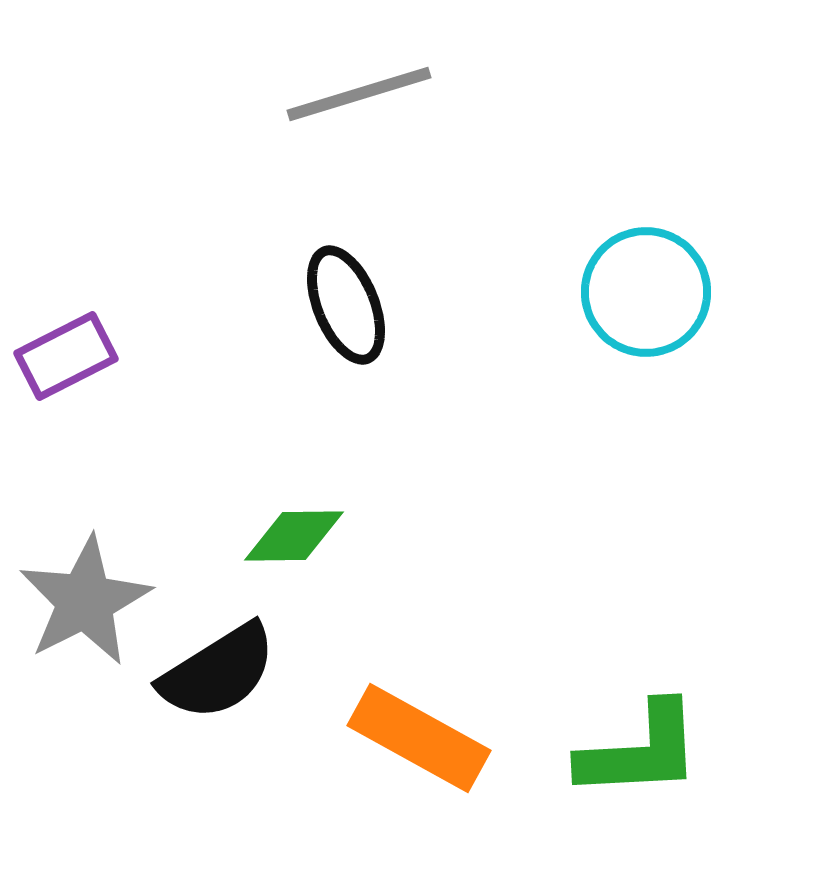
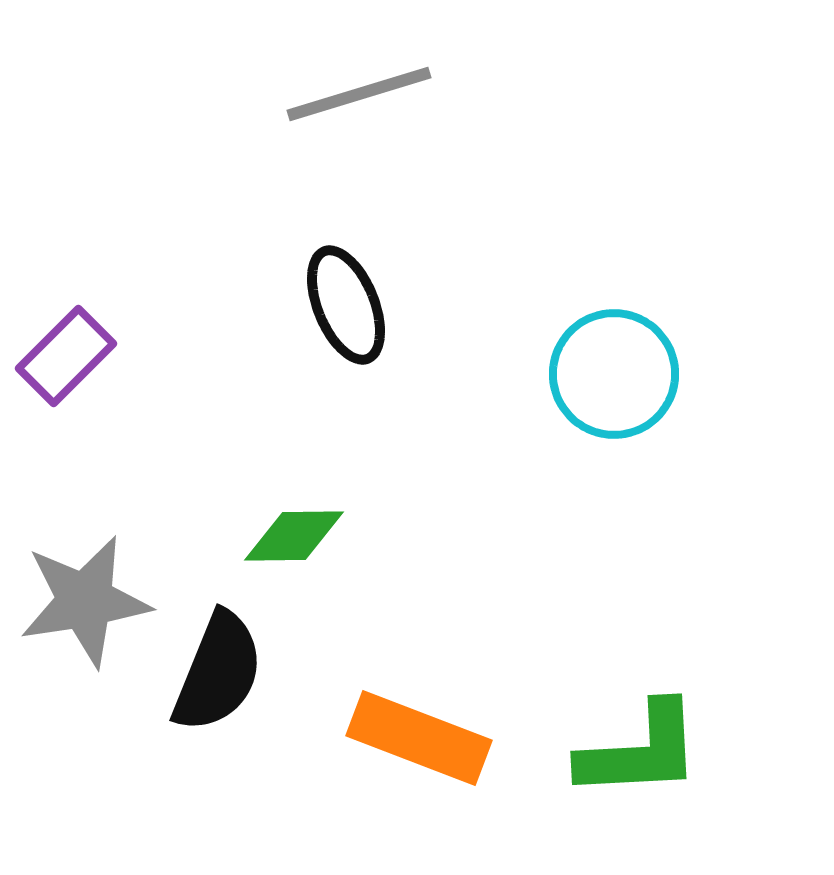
cyan circle: moved 32 px left, 82 px down
purple rectangle: rotated 18 degrees counterclockwise
gray star: rotated 18 degrees clockwise
black semicircle: rotated 36 degrees counterclockwise
orange rectangle: rotated 8 degrees counterclockwise
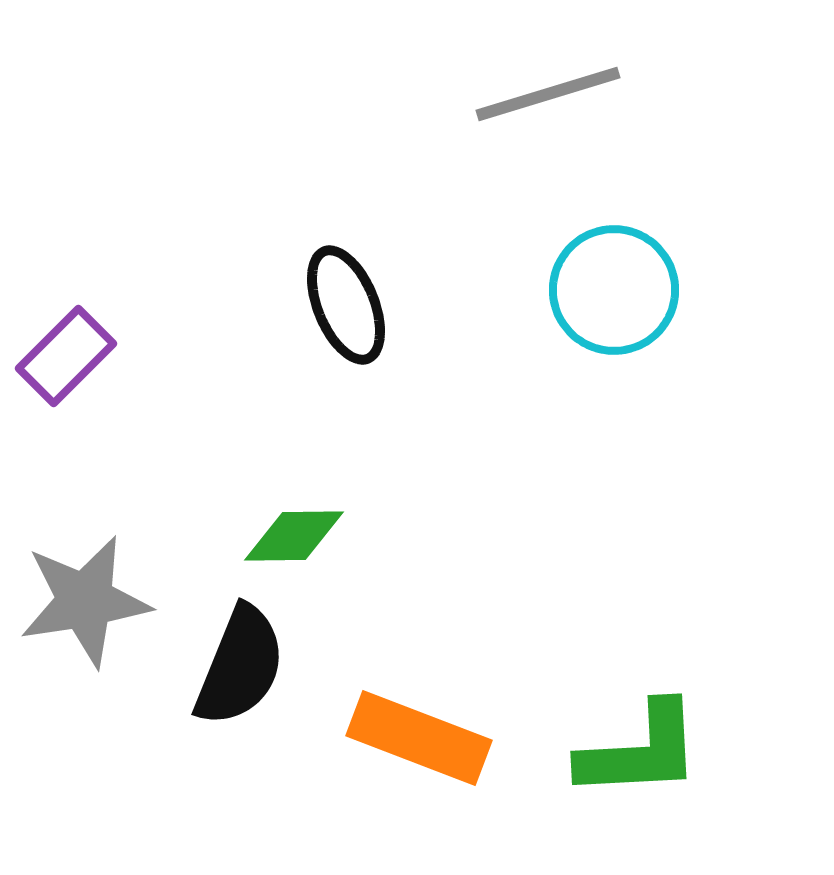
gray line: moved 189 px right
cyan circle: moved 84 px up
black semicircle: moved 22 px right, 6 px up
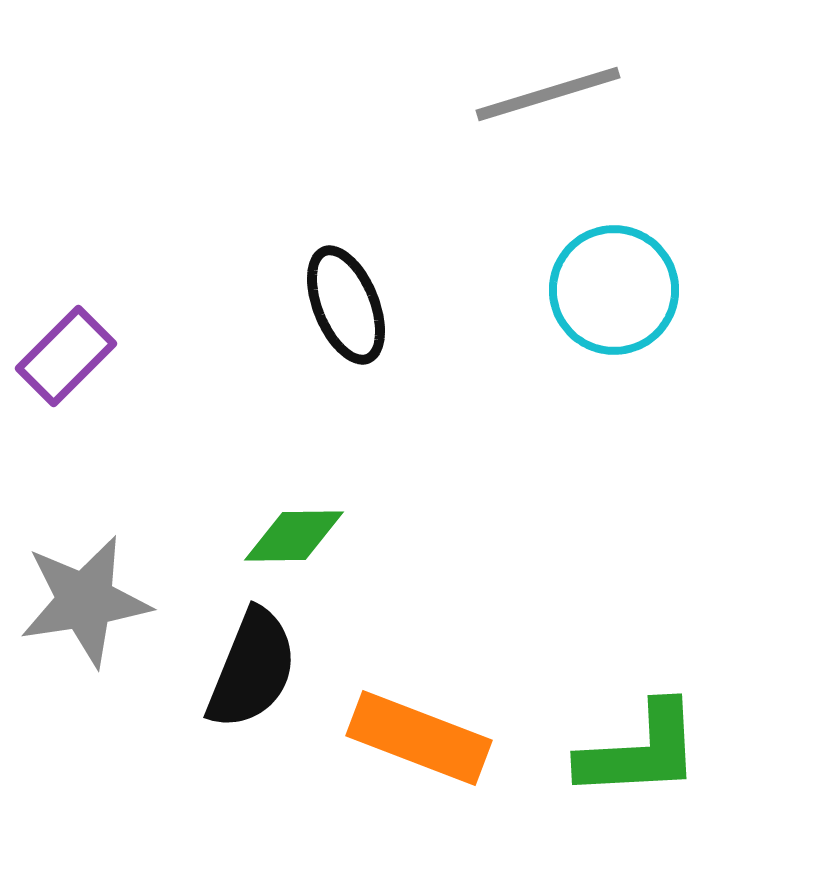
black semicircle: moved 12 px right, 3 px down
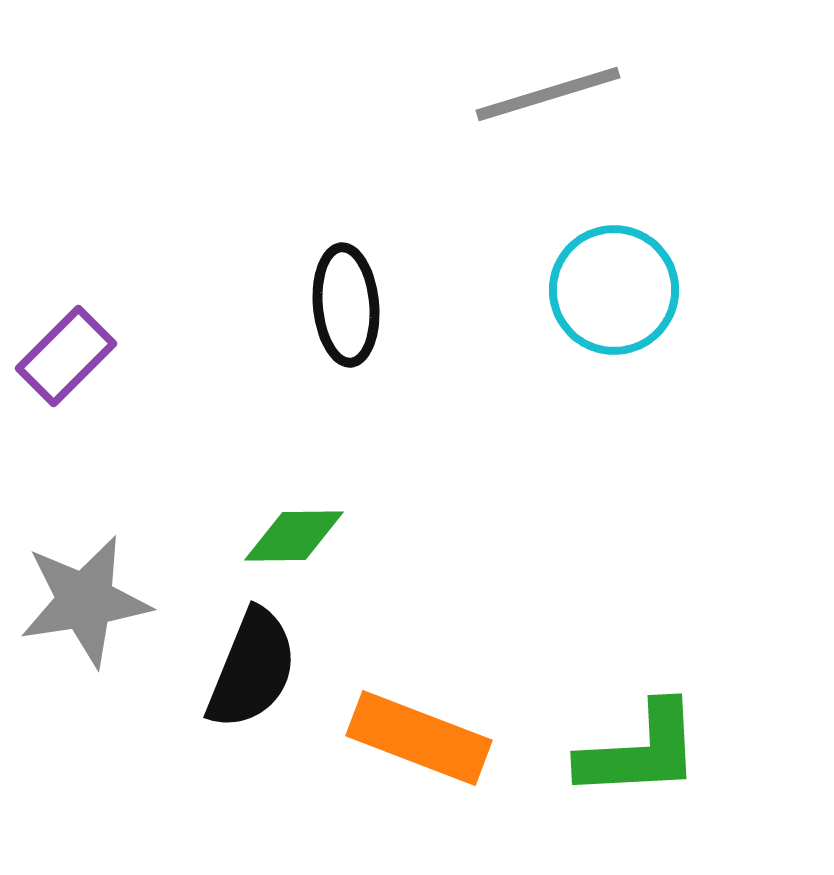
black ellipse: rotated 17 degrees clockwise
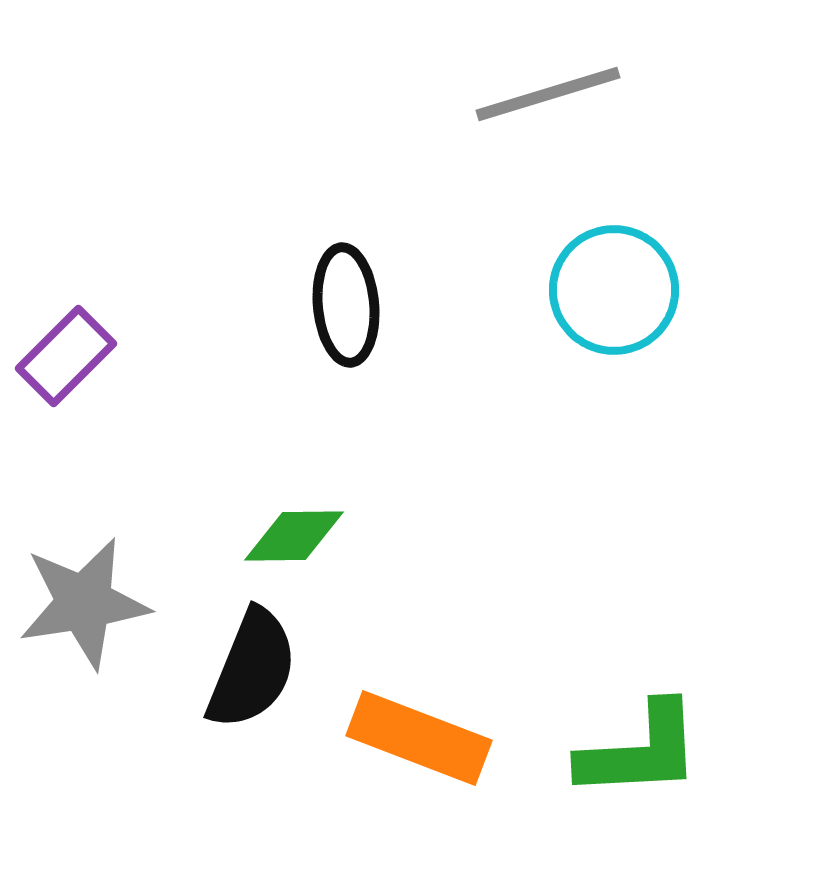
gray star: moved 1 px left, 2 px down
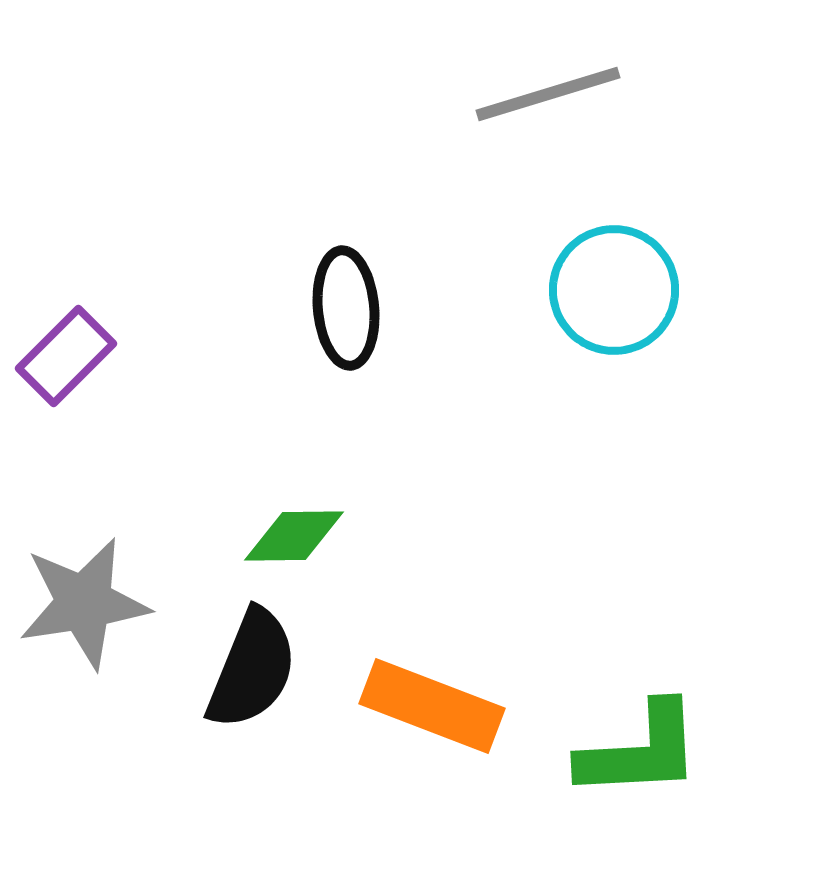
black ellipse: moved 3 px down
orange rectangle: moved 13 px right, 32 px up
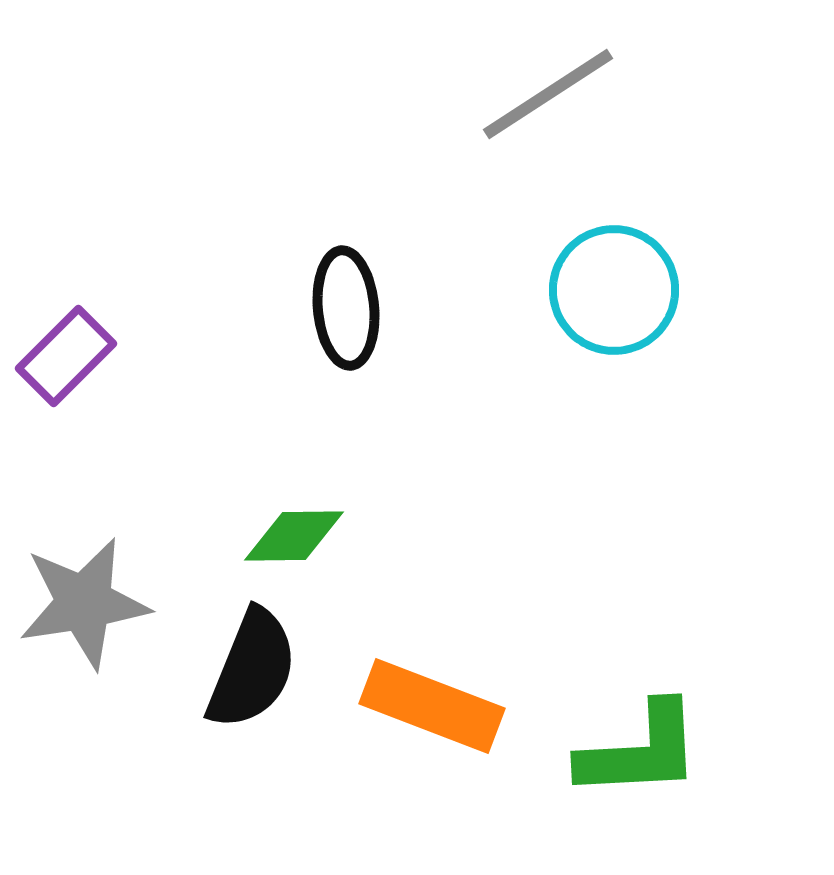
gray line: rotated 16 degrees counterclockwise
